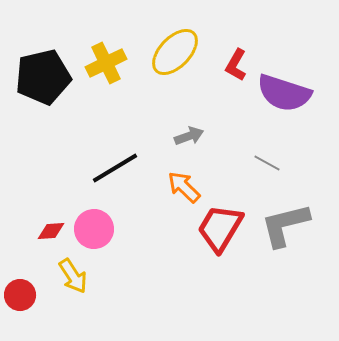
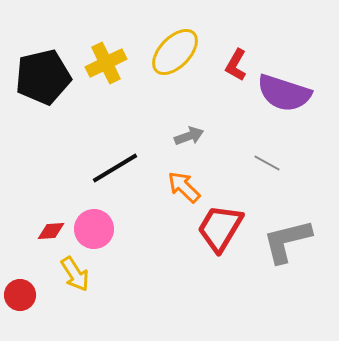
gray L-shape: moved 2 px right, 16 px down
yellow arrow: moved 2 px right, 2 px up
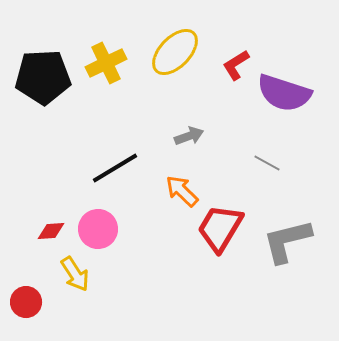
red L-shape: rotated 28 degrees clockwise
black pentagon: rotated 10 degrees clockwise
orange arrow: moved 2 px left, 4 px down
pink circle: moved 4 px right
red circle: moved 6 px right, 7 px down
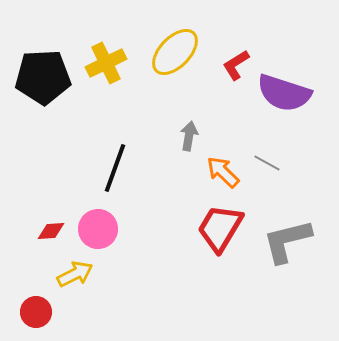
gray arrow: rotated 60 degrees counterclockwise
black line: rotated 39 degrees counterclockwise
orange arrow: moved 41 px right, 19 px up
yellow arrow: rotated 84 degrees counterclockwise
red circle: moved 10 px right, 10 px down
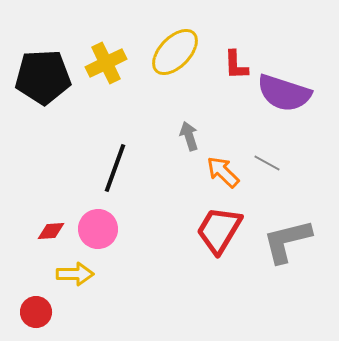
red L-shape: rotated 60 degrees counterclockwise
gray arrow: rotated 28 degrees counterclockwise
red trapezoid: moved 1 px left, 2 px down
yellow arrow: rotated 27 degrees clockwise
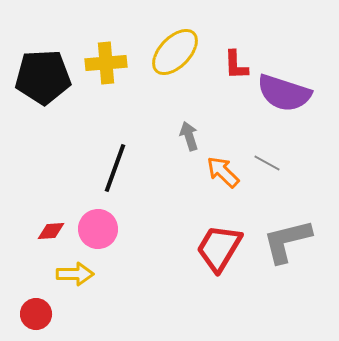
yellow cross: rotated 21 degrees clockwise
red trapezoid: moved 18 px down
red circle: moved 2 px down
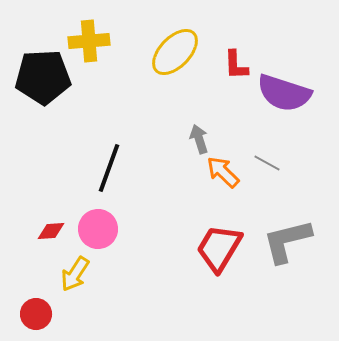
yellow cross: moved 17 px left, 22 px up
gray arrow: moved 10 px right, 3 px down
black line: moved 6 px left
yellow arrow: rotated 123 degrees clockwise
